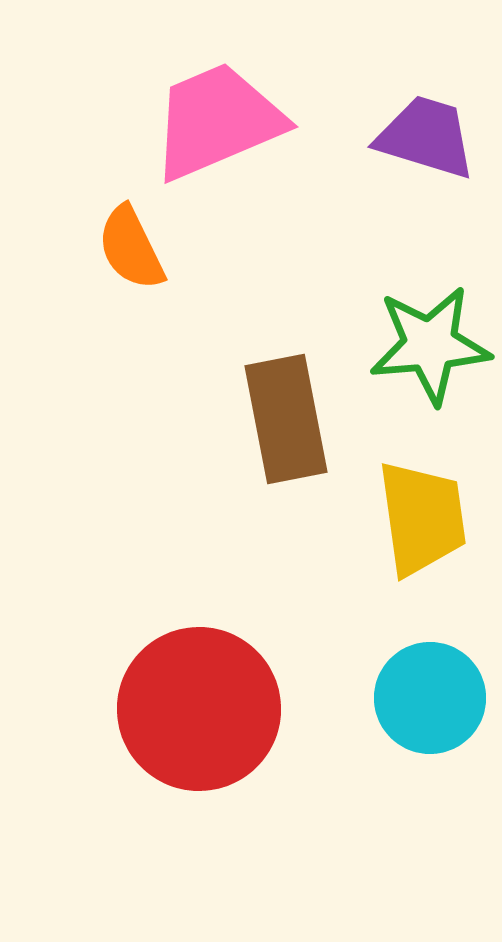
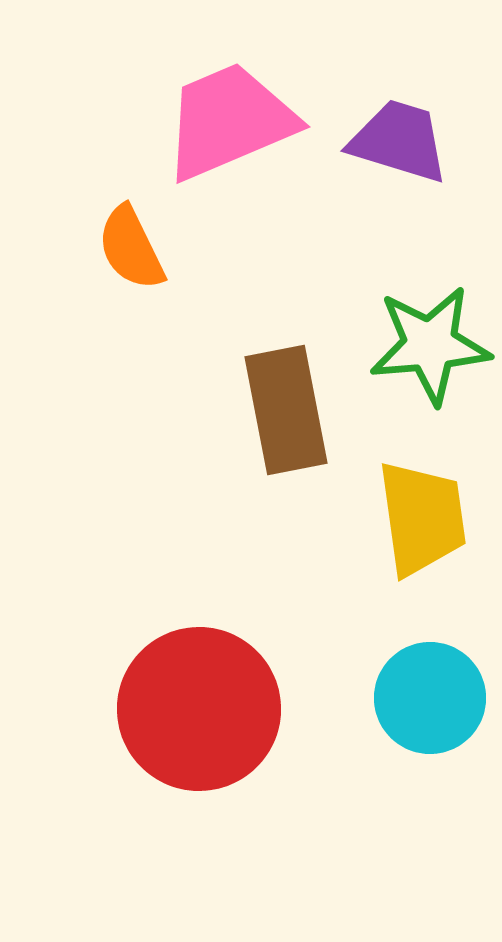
pink trapezoid: moved 12 px right
purple trapezoid: moved 27 px left, 4 px down
brown rectangle: moved 9 px up
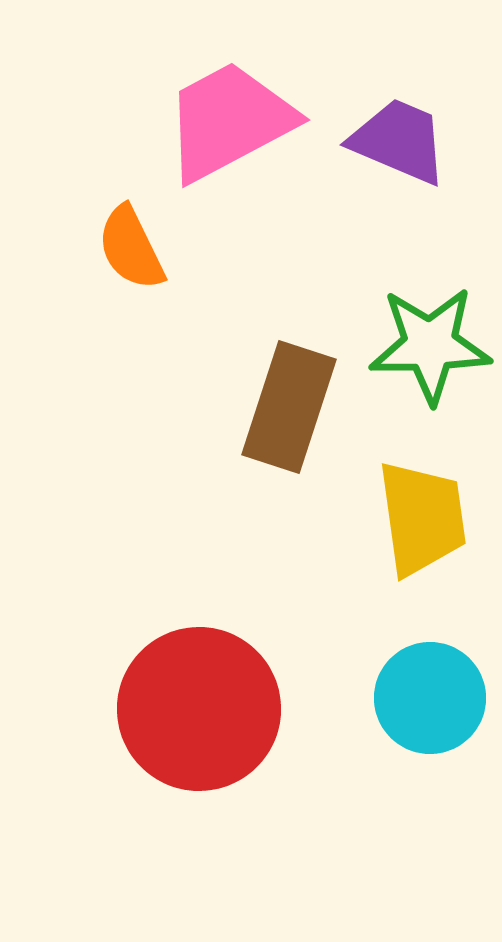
pink trapezoid: rotated 5 degrees counterclockwise
purple trapezoid: rotated 6 degrees clockwise
green star: rotated 4 degrees clockwise
brown rectangle: moved 3 px right, 3 px up; rotated 29 degrees clockwise
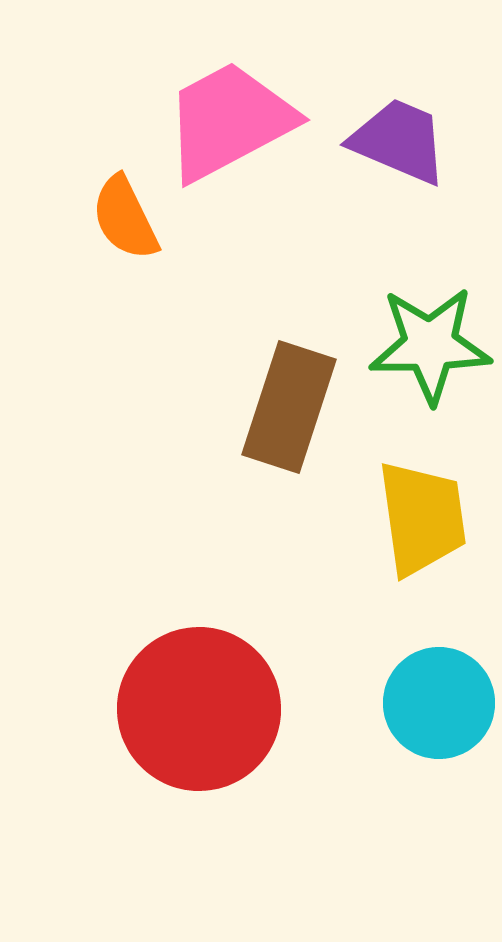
orange semicircle: moved 6 px left, 30 px up
cyan circle: moved 9 px right, 5 px down
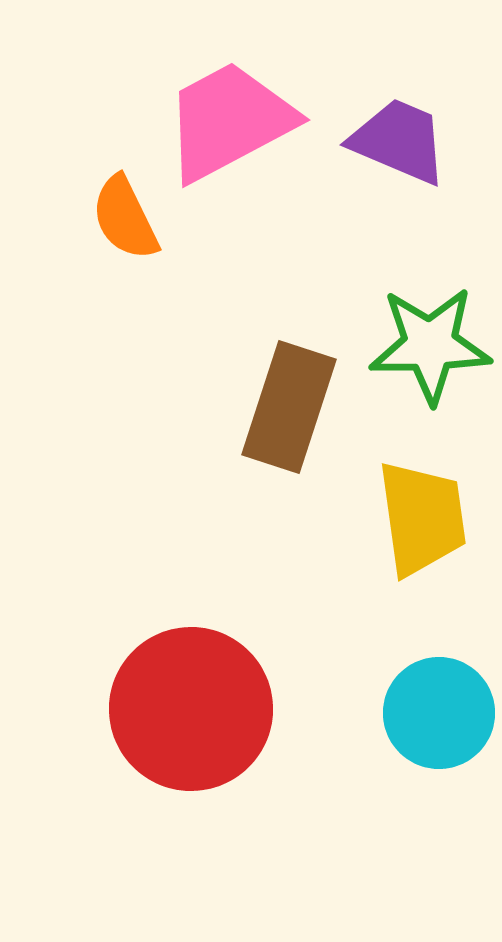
cyan circle: moved 10 px down
red circle: moved 8 px left
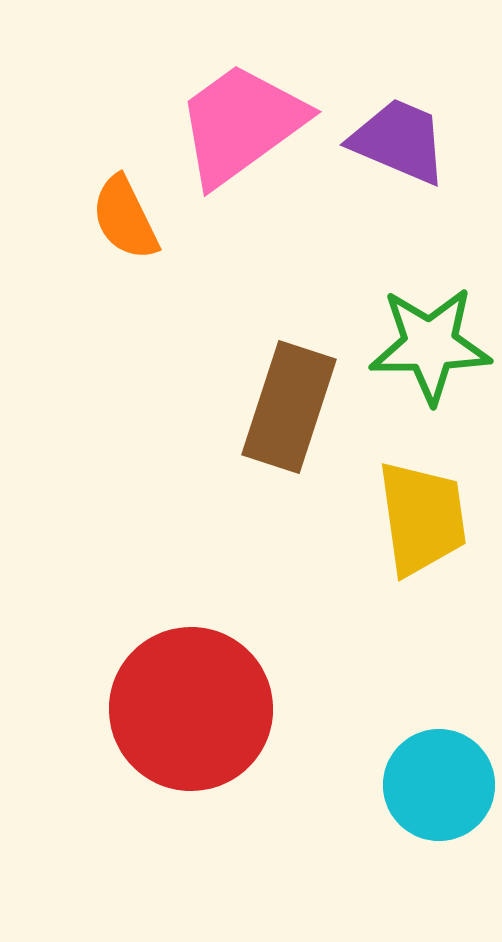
pink trapezoid: moved 12 px right, 3 px down; rotated 8 degrees counterclockwise
cyan circle: moved 72 px down
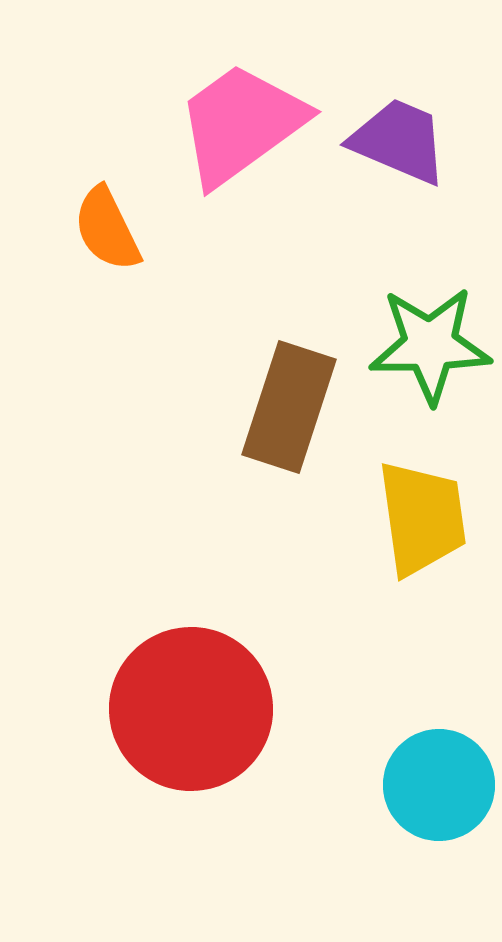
orange semicircle: moved 18 px left, 11 px down
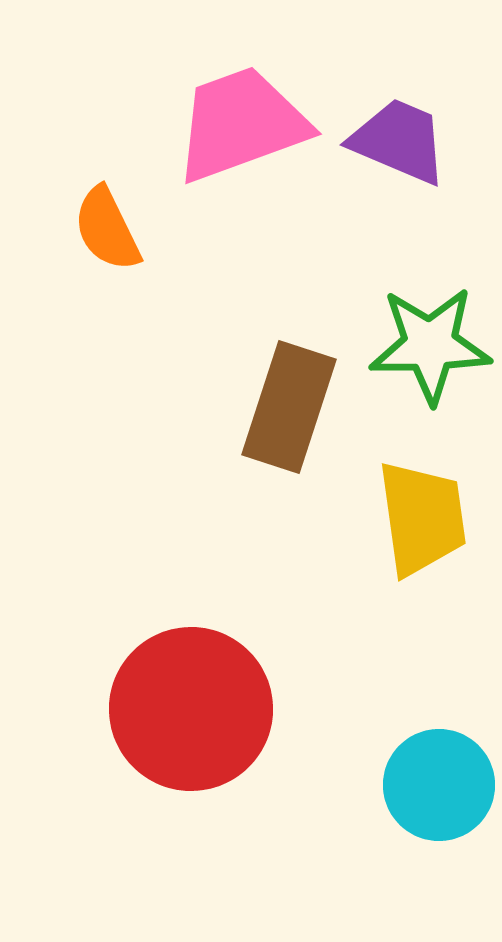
pink trapezoid: rotated 16 degrees clockwise
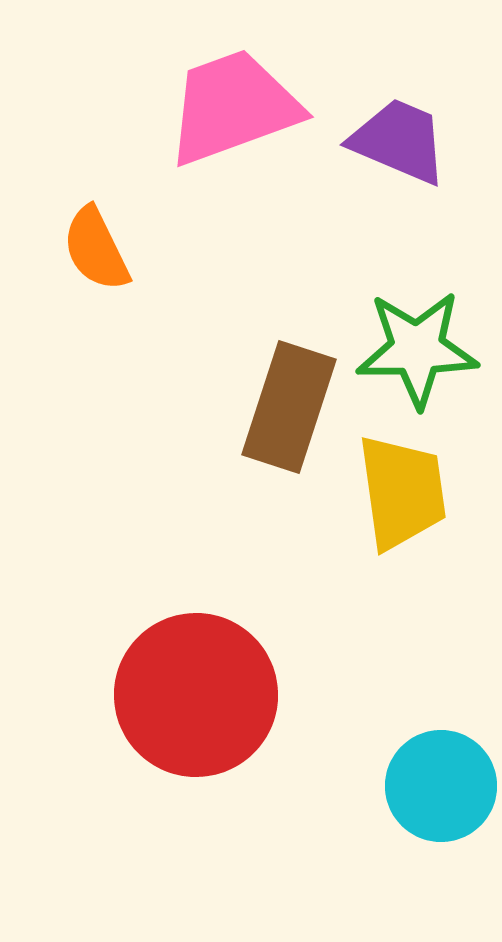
pink trapezoid: moved 8 px left, 17 px up
orange semicircle: moved 11 px left, 20 px down
green star: moved 13 px left, 4 px down
yellow trapezoid: moved 20 px left, 26 px up
red circle: moved 5 px right, 14 px up
cyan circle: moved 2 px right, 1 px down
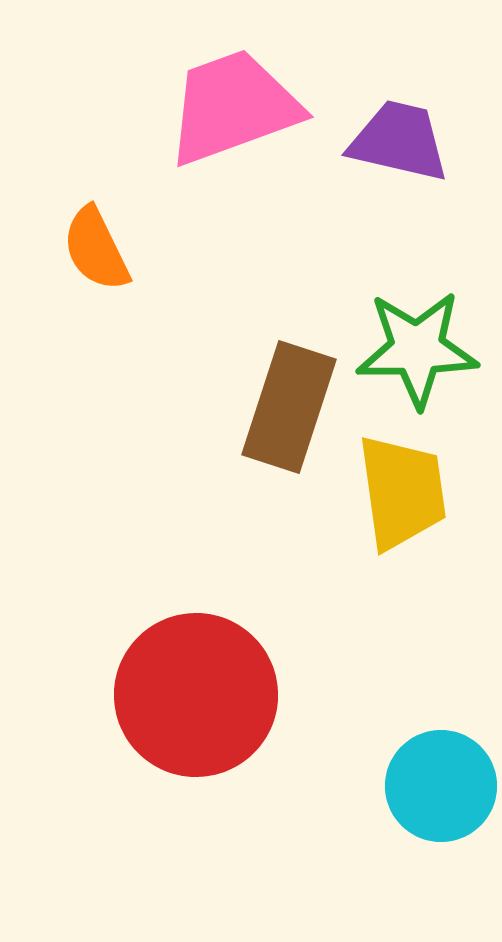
purple trapezoid: rotated 10 degrees counterclockwise
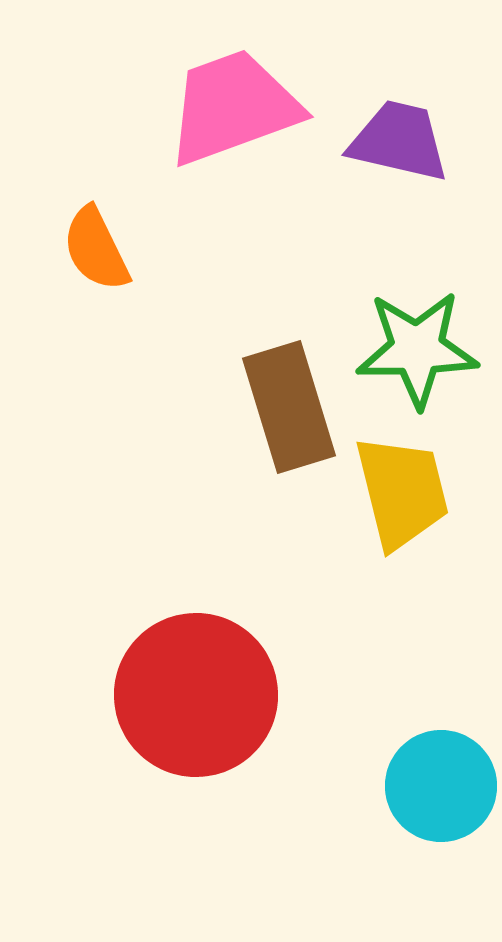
brown rectangle: rotated 35 degrees counterclockwise
yellow trapezoid: rotated 6 degrees counterclockwise
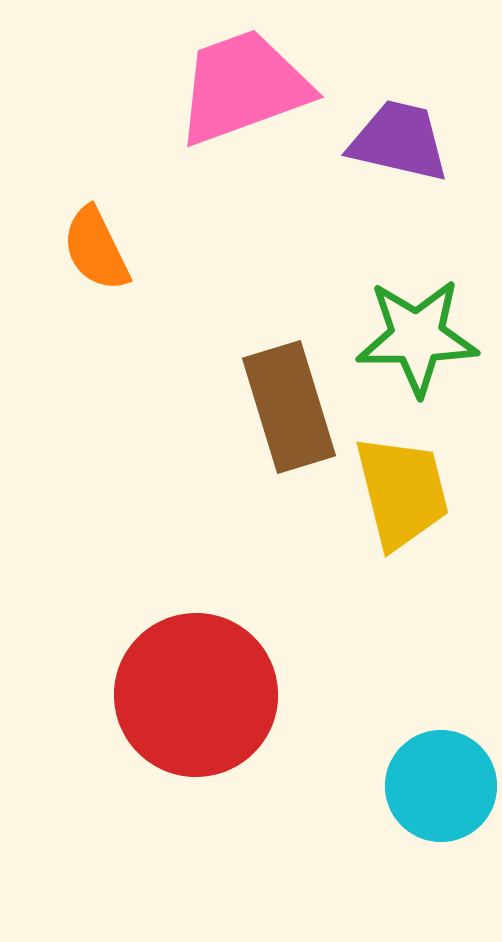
pink trapezoid: moved 10 px right, 20 px up
green star: moved 12 px up
